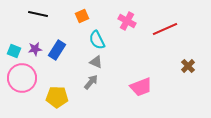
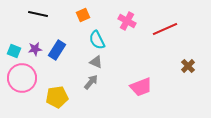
orange square: moved 1 px right, 1 px up
yellow pentagon: rotated 10 degrees counterclockwise
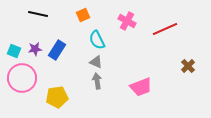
gray arrow: moved 6 px right, 1 px up; rotated 49 degrees counterclockwise
